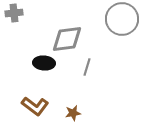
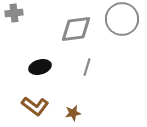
gray diamond: moved 9 px right, 10 px up
black ellipse: moved 4 px left, 4 px down; rotated 20 degrees counterclockwise
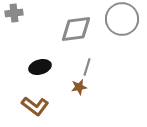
brown star: moved 6 px right, 26 px up
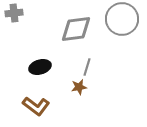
brown L-shape: moved 1 px right
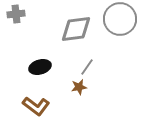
gray cross: moved 2 px right, 1 px down
gray circle: moved 2 px left
gray line: rotated 18 degrees clockwise
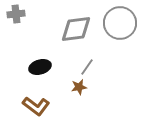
gray circle: moved 4 px down
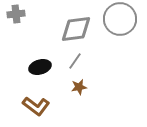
gray circle: moved 4 px up
gray line: moved 12 px left, 6 px up
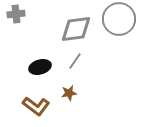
gray circle: moved 1 px left
brown star: moved 10 px left, 6 px down
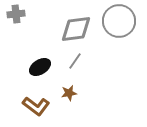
gray circle: moved 2 px down
black ellipse: rotated 15 degrees counterclockwise
